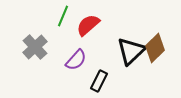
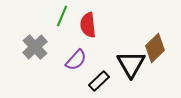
green line: moved 1 px left
red semicircle: rotated 55 degrees counterclockwise
black triangle: moved 13 px down; rotated 16 degrees counterclockwise
black rectangle: rotated 20 degrees clockwise
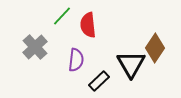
green line: rotated 20 degrees clockwise
brown diamond: rotated 12 degrees counterclockwise
purple semicircle: rotated 35 degrees counterclockwise
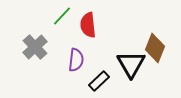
brown diamond: rotated 12 degrees counterclockwise
